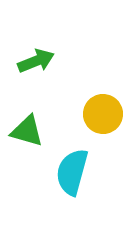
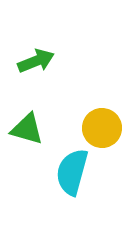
yellow circle: moved 1 px left, 14 px down
green triangle: moved 2 px up
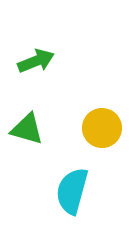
cyan semicircle: moved 19 px down
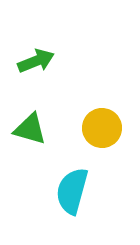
green triangle: moved 3 px right
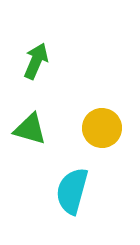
green arrow: rotated 45 degrees counterclockwise
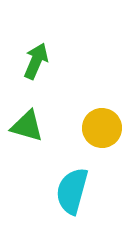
green triangle: moved 3 px left, 3 px up
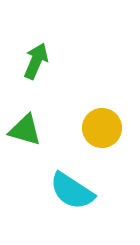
green triangle: moved 2 px left, 4 px down
cyan semicircle: rotated 72 degrees counterclockwise
